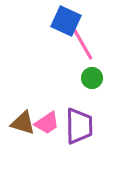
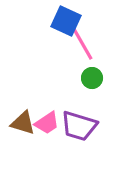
purple trapezoid: rotated 108 degrees clockwise
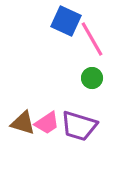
pink line: moved 10 px right, 4 px up
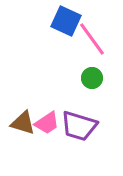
pink line: rotated 6 degrees counterclockwise
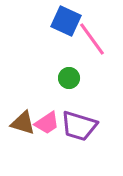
green circle: moved 23 px left
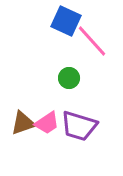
pink line: moved 2 px down; rotated 6 degrees counterclockwise
brown triangle: rotated 36 degrees counterclockwise
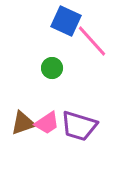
green circle: moved 17 px left, 10 px up
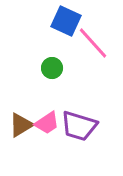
pink line: moved 1 px right, 2 px down
brown triangle: moved 2 px left, 2 px down; rotated 12 degrees counterclockwise
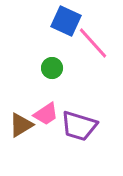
pink trapezoid: moved 1 px left, 9 px up
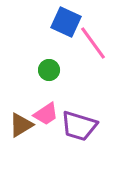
blue square: moved 1 px down
pink line: rotated 6 degrees clockwise
green circle: moved 3 px left, 2 px down
